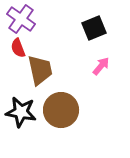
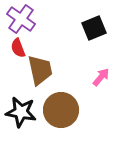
pink arrow: moved 11 px down
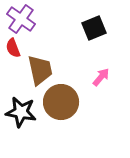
red semicircle: moved 5 px left
brown circle: moved 8 px up
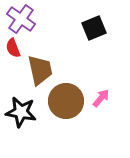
pink arrow: moved 21 px down
brown circle: moved 5 px right, 1 px up
